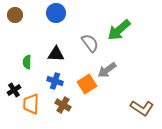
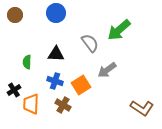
orange square: moved 6 px left, 1 px down
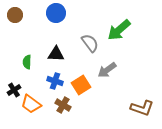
orange trapezoid: rotated 55 degrees counterclockwise
brown L-shape: rotated 15 degrees counterclockwise
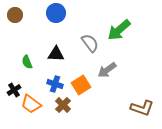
green semicircle: rotated 24 degrees counterclockwise
blue cross: moved 3 px down
brown cross: rotated 14 degrees clockwise
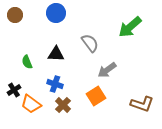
green arrow: moved 11 px right, 3 px up
orange square: moved 15 px right, 11 px down
brown L-shape: moved 4 px up
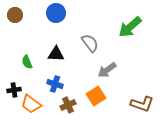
black cross: rotated 24 degrees clockwise
brown cross: moved 5 px right; rotated 21 degrees clockwise
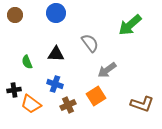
green arrow: moved 2 px up
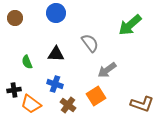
brown circle: moved 3 px down
brown cross: rotated 28 degrees counterclockwise
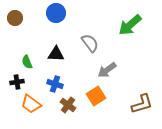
black cross: moved 3 px right, 8 px up
brown L-shape: rotated 35 degrees counterclockwise
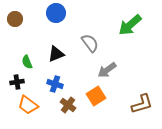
brown circle: moved 1 px down
black triangle: rotated 24 degrees counterclockwise
orange trapezoid: moved 3 px left, 1 px down
